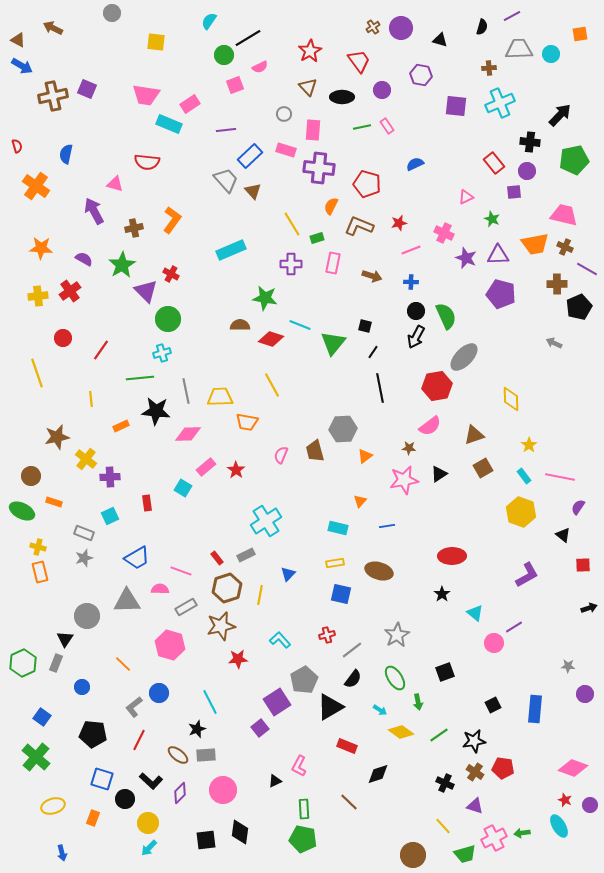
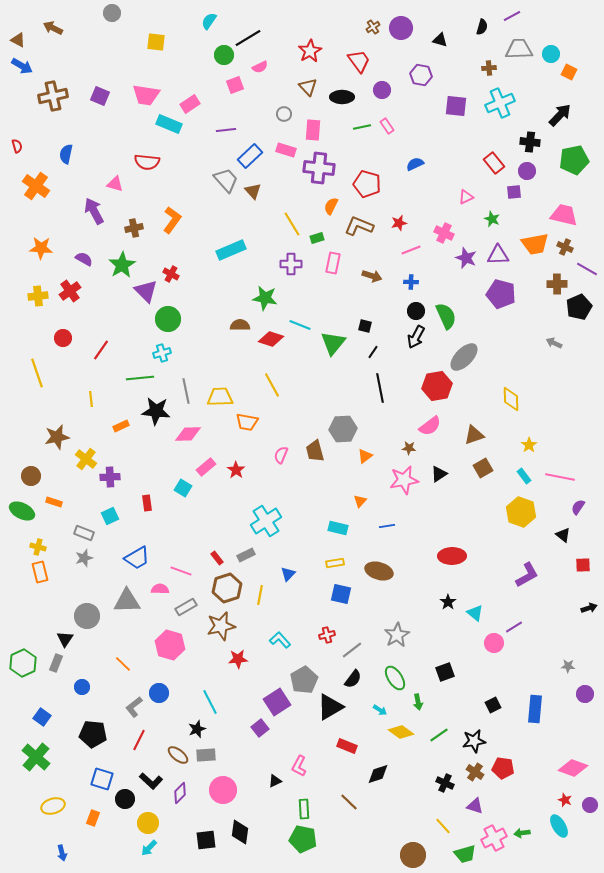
orange square at (580, 34): moved 11 px left, 38 px down; rotated 35 degrees clockwise
purple square at (87, 89): moved 13 px right, 7 px down
black star at (442, 594): moved 6 px right, 8 px down
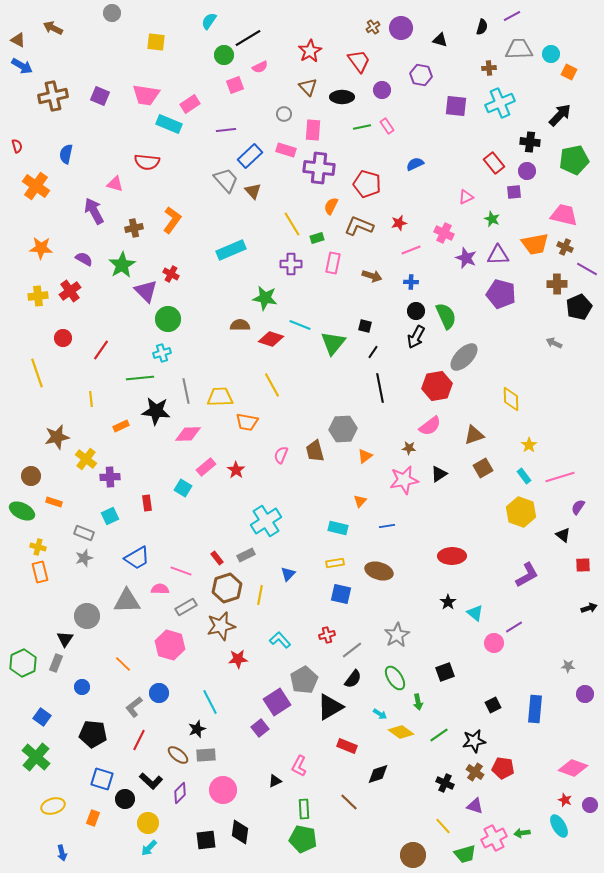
pink line at (560, 477): rotated 28 degrees counterclockwise
cyan arrow at (380, 710): moved 4 px down
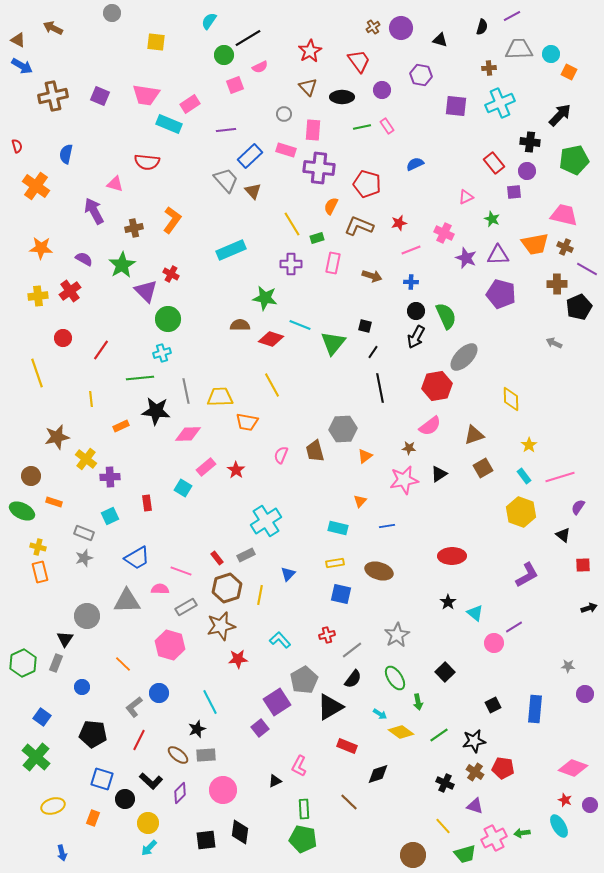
black square at (445, 672): rotated 24 degrees counterclockwise
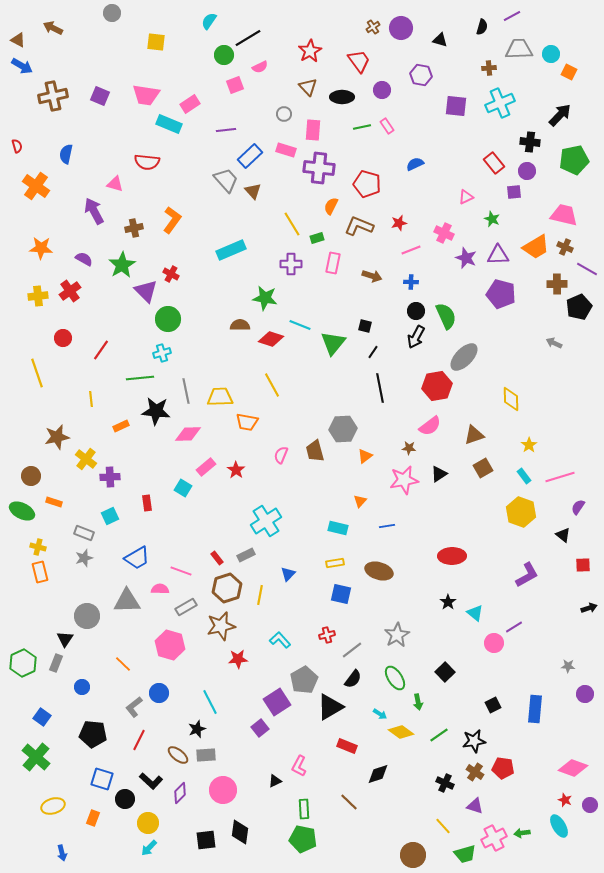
orange trapezoid at (535, 244): moved 1 px right, 3 px down; rotated 20 degrees counterclockwise
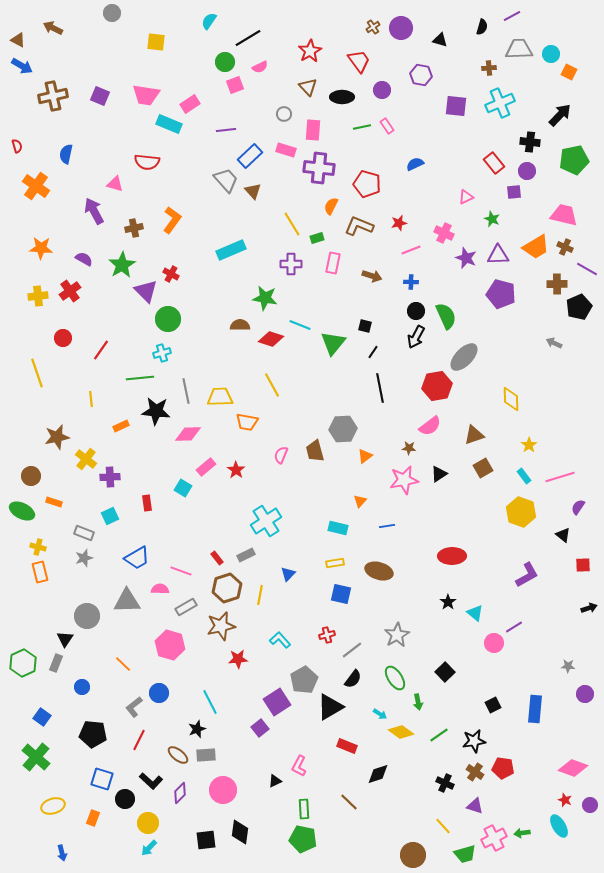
green circle at (224, 55): moved 1 px right, 7 px down
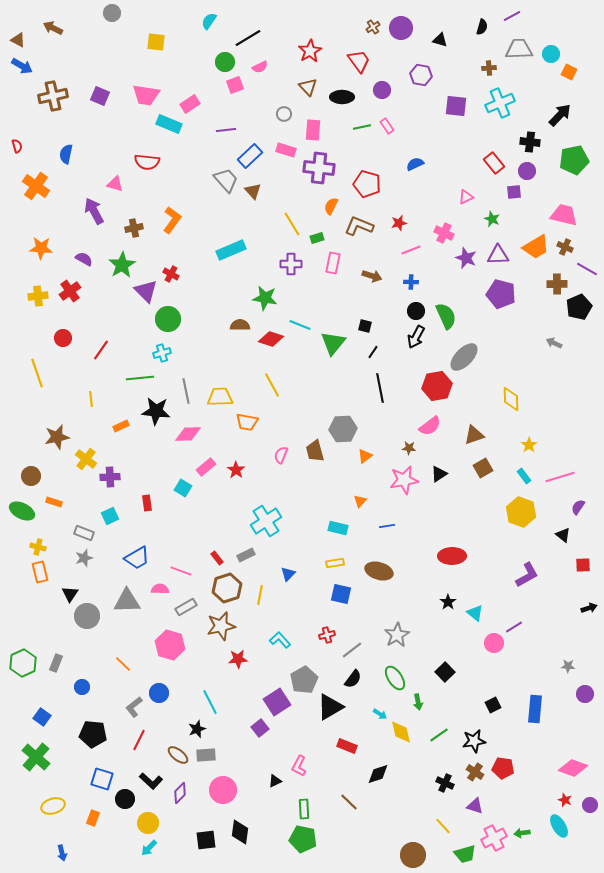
black triangle at (65, 639): moved 5 px right, 45 px up
yellow diamond at (401, 732): rotated 40 degrees clockwise
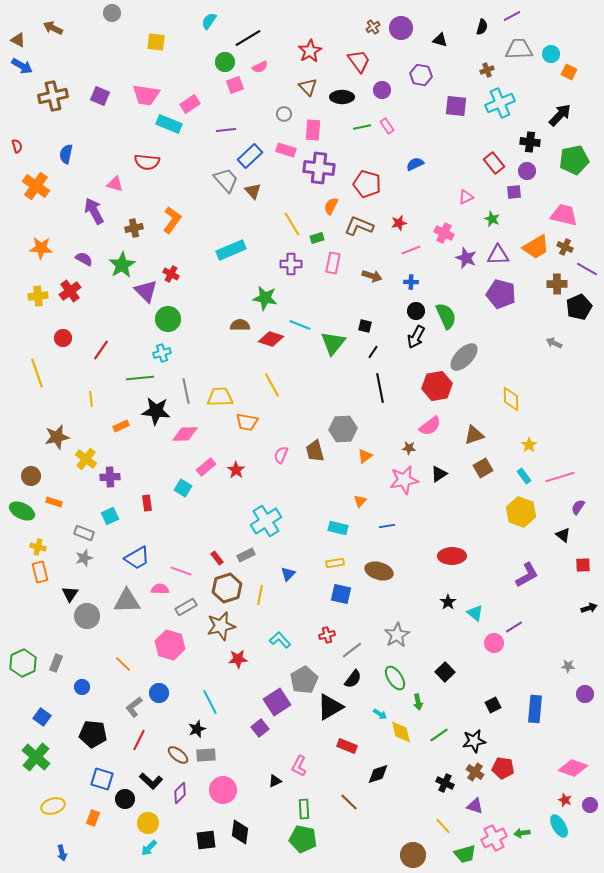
brown cross at (489, 68): moved 2 px left, 2 px down; rotated 16 degrees counterclockwise
pink diamond at (188, 434): moved 3 px left
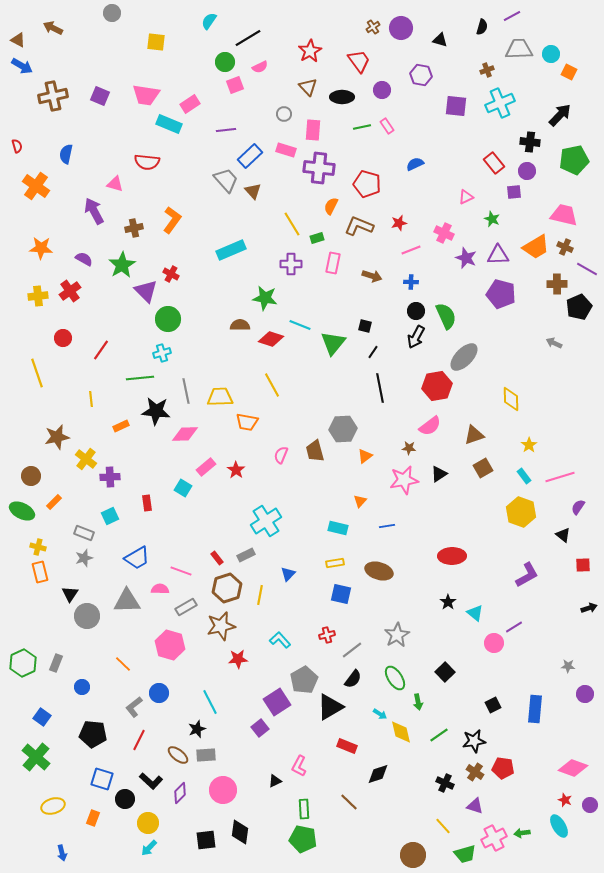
orange rectangle at (54, 502): rotated 63 degrees counterclockwise
